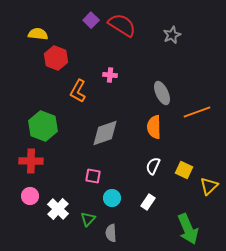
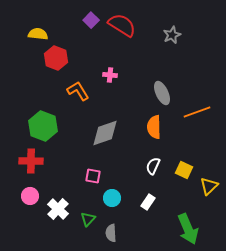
orange L-shape: rotated 120 degrees clockwise
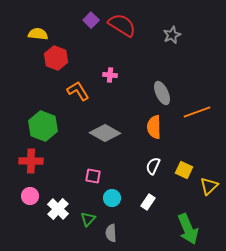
gray diamond: rotated 48 degrees clockwise
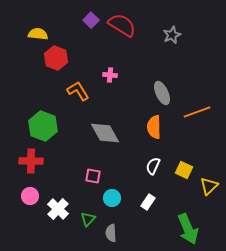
gray diamond: rotated 32 degrees clockwise
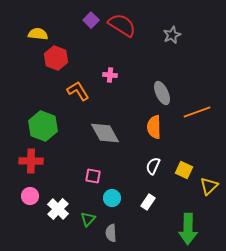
green arrow: rotated 24 degrees clockwise
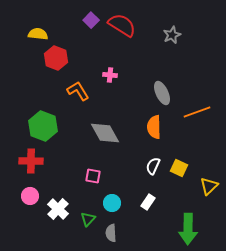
yellow square: moved 5 px left, 2 px up
cyan circle: moved 5 px down
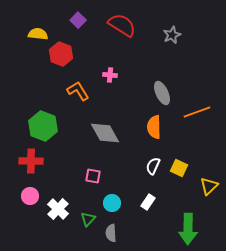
purple square: moved 13 px left
red hexagon: moved 5 px right, 4 px up
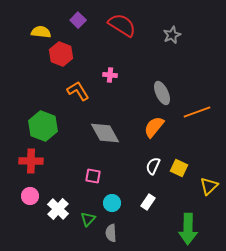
yellow semicircle: moved 3 px right, 2 px up
orange semicircle: rotated 40 degrees clockwise
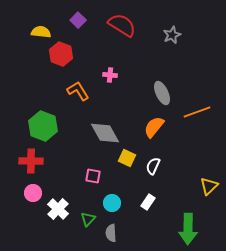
yellow square: moved 52 px left, 10 px up
pink circle: moved 3 px right, 3 px up
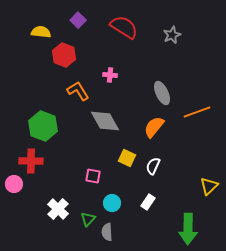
red semicircle: moved 2 px right, 2 px down
red hexagon: moved 3 px right, 1 px down
gray diamond: moved 12 px up
pink circle: moved 19 px left, 9 px up
gray semicircle: moved 4 px left, 1 px up
